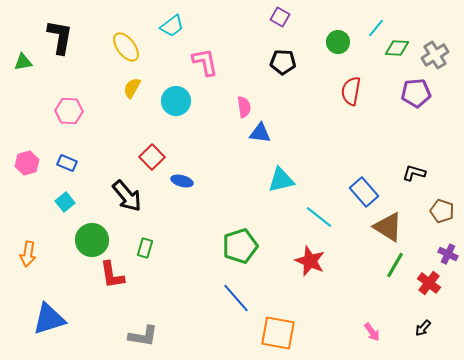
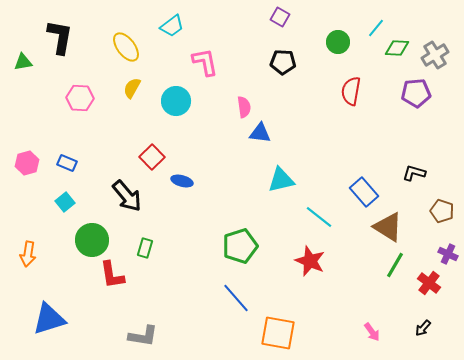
pink hexagon at (69, 111): moved 11 px right, 13 px up
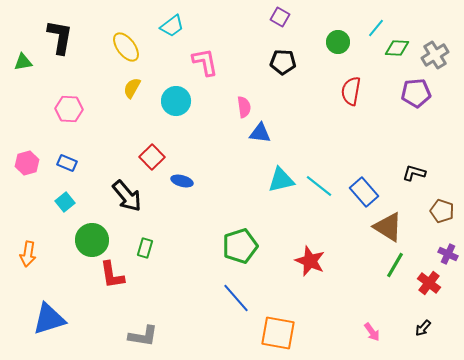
pink hexagon at (80, 98): moved 11 px left, 11 px down
cyan line at (319, 217): moved 31 px up
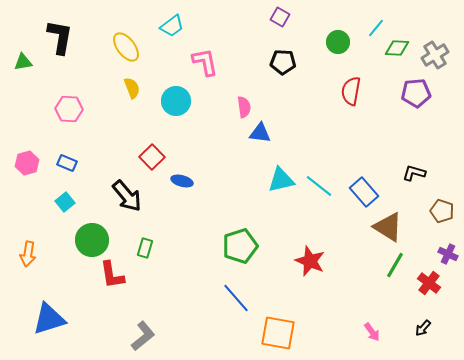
yellow semicircle at (132, 88): rotated 130 degrees clockwise
gray L-shape at (143, 336): rotated 48 degrees counterclockwise
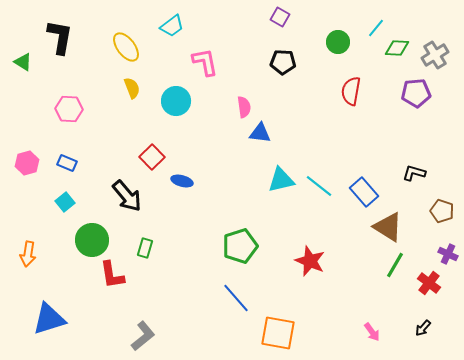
green triangle at (23, 62): rotated 42 degrees clockwise
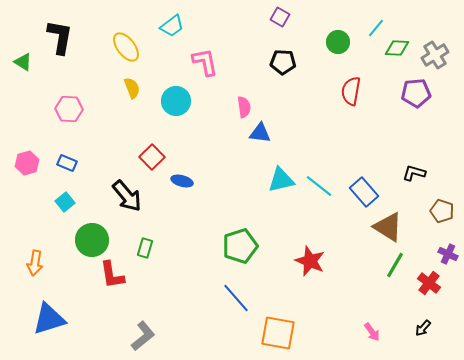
orange arrow at (28, 254): moved 7 px right, 9 px down
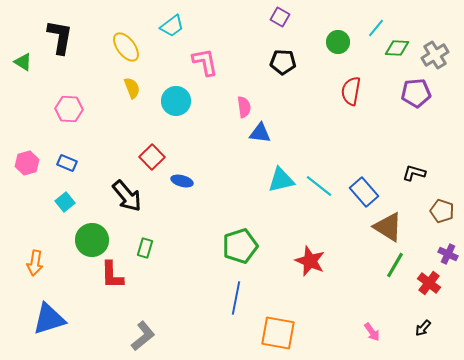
red L-shape at (112, 275): rotated 8 degrees clockwise
blue line at (236, 298): rotated 52 degrees clockwise
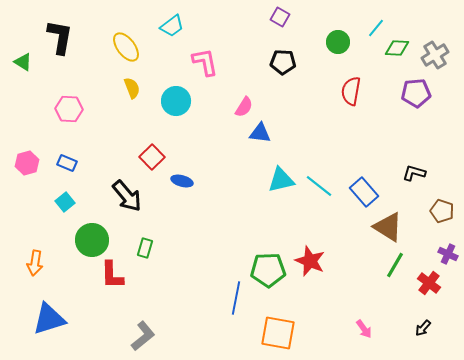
pink semicircle at (244, 107): rotated 40 degrees clockwise
green pentagon at (240, 246): moved 28 px right, 24 px down; rotated 16 degrees clockwise
pink arrow at (372, 332): moved 8 px left, 3 px up
